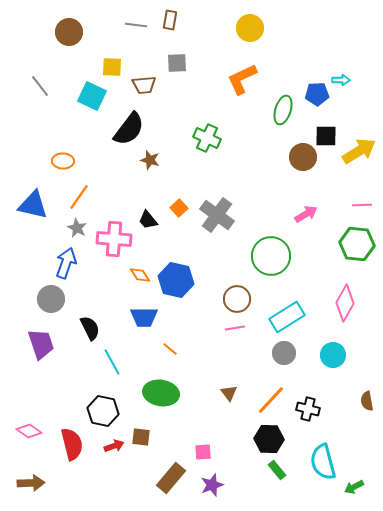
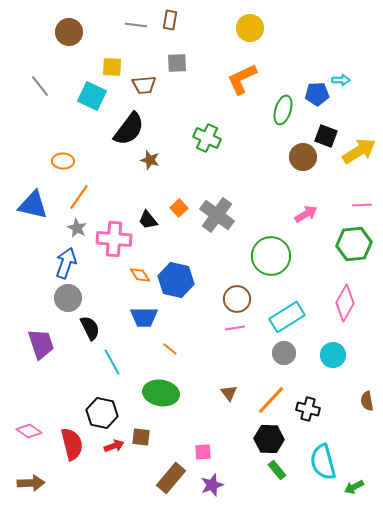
black square at (326, 136): rotated 20 degrees clockwise
green hexagon at (357, 244): moved 3 px left; rotated 12 degrees counterclockwise
gray circle at (51, 299): moved 17 px right, 1 px up
black hexagon at (103, 411): moved 1 px left, 2 px down
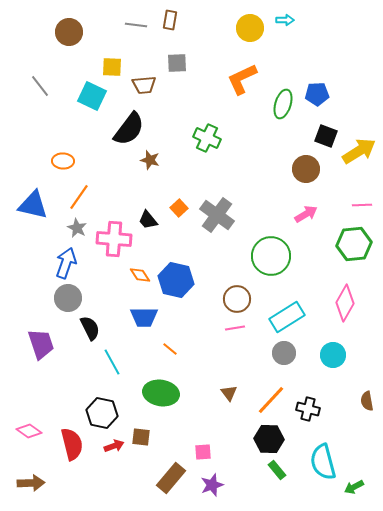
cyan arrow at (341, 80): moved 56 px left, 60 px up
green ellipse at (283, 110): moved 6 px up
brown circle at (303, 157): moved 3 px right, 12 px down
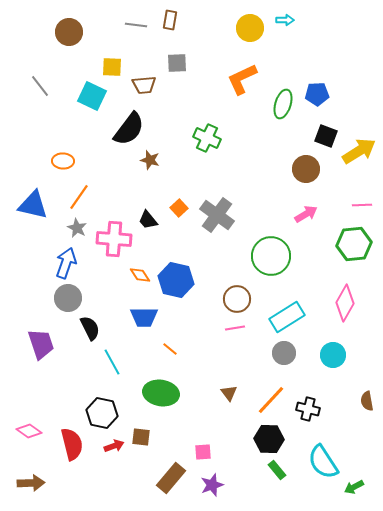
cyan semicircle at (323, 462): rotated 18 degrees counterclockwise
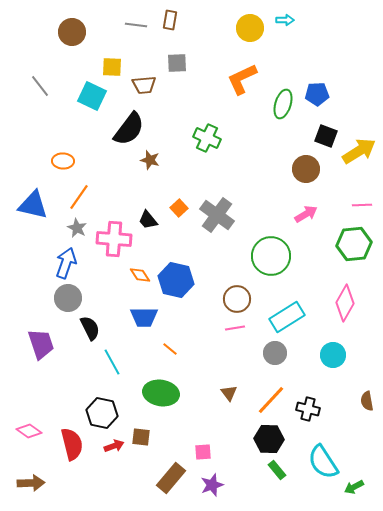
brown circle at (69, 32): moved 3 px right
gray circle at (284, 353): moved 9 px left
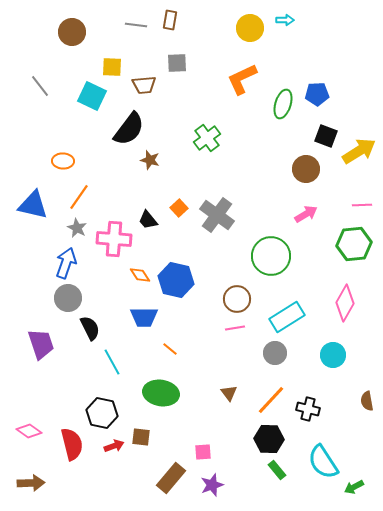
green cross at (207, 138): rotated 28 degrees clockwise
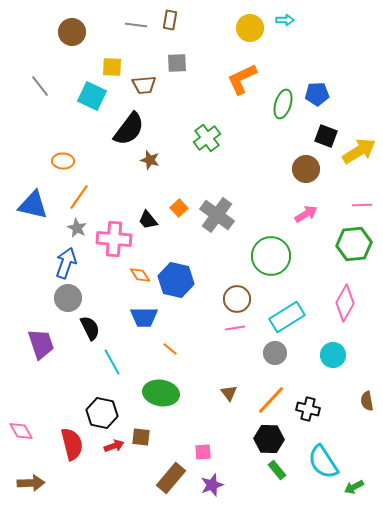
pink diamond at (29, 431): moved 8 px left; rotated 25 degrees clockwise
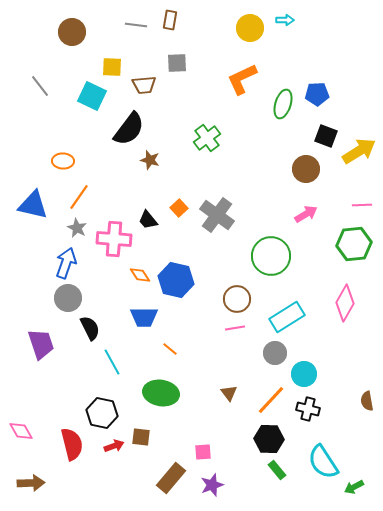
cyan circle at (333, 355): moved 29 px left, 19 px down
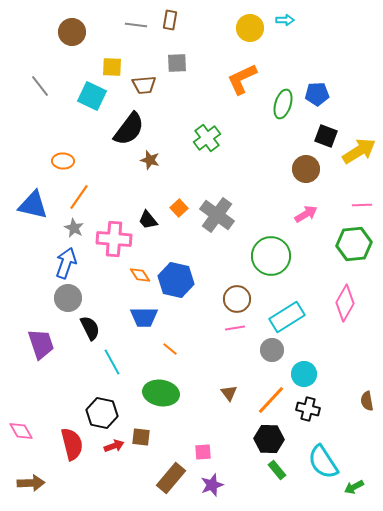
gray star at (77, 228): moved 3 px left
gray circle at (275, 353): moved 3 px left, 3 px up
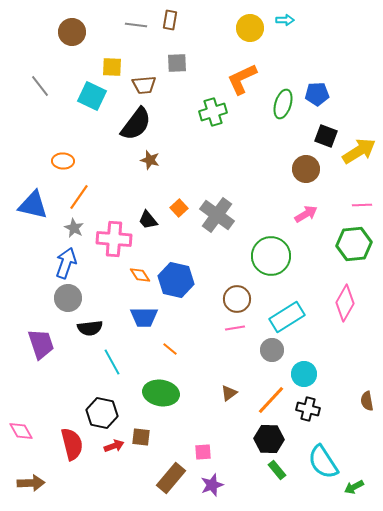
black semicircle at (129, 129): moved 7 px right, 5 px up
green cross at (207, 138): moved 6 px right, 26 px up; rotated 20 degrees clockwise
black semicircle at (90, 328): rotated 110 degrees clockwise
brown triangle at (229, 393): rotated 30 degrees clockwise
